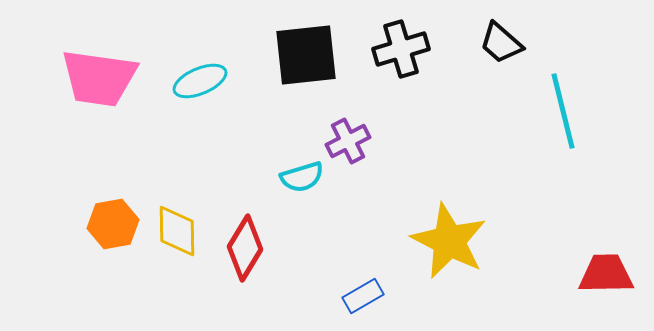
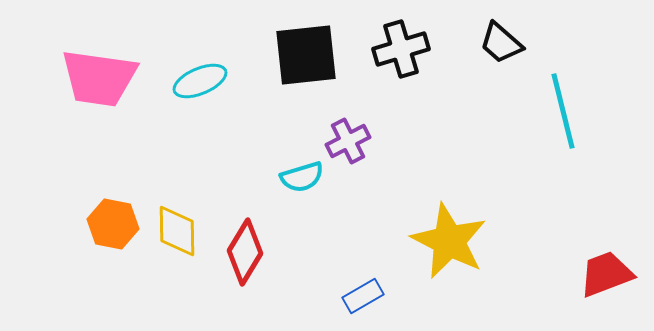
orange hexagon: rotated 21 degrees clockwise
red diamond: moved 4 px down
red trapezoid: rotated 20 degrees counterclockwise
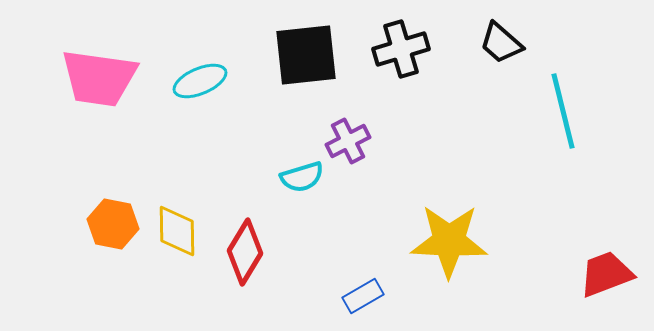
yellow star: rotated 24 degrees counterclockwise
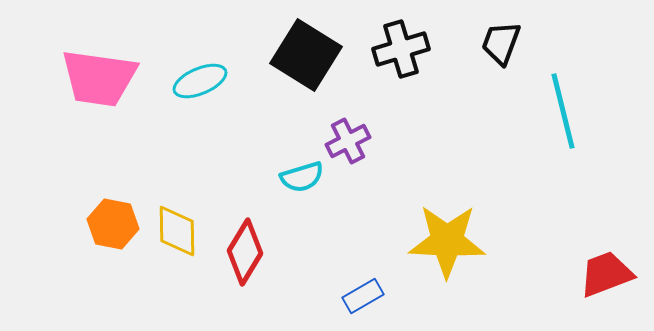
black trapezoid: rotated 69 degrees clockwise
black square: rotated 38 degrees clockwise
yellow star: moved 2 px left
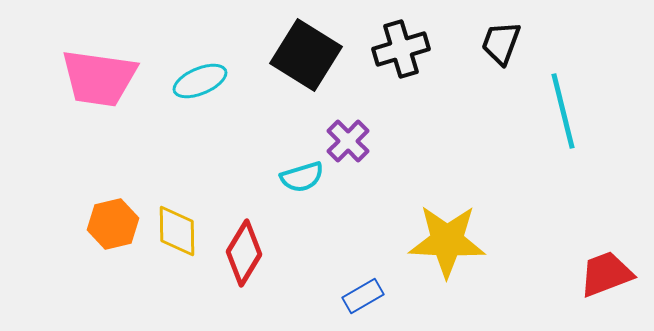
purple cross: rotated 18 degrees counterclockwise
orange hexagon: rotated 24 degrees counterclockwise
red diamond: moved 1 px left, 1 px down
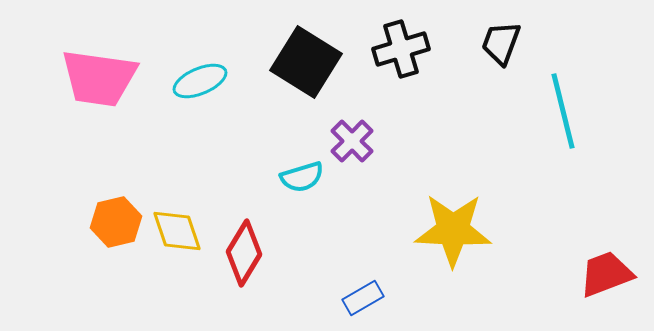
black square: moved 7 px down
purple cross: moved 4 px right
orange hexagon: moved 3 px right, 2 px up
yellow diamond: rotated 18 degrees counterclockwise
yellow star: moved 6 px right, 11 px up
blue rectangle: moved 2 px down
